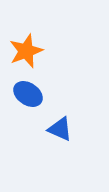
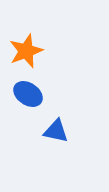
blue triangle: moved 4 px left, 2 px down; rotated 12 degrees counterclockwise
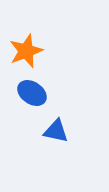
blue ellipse: moved 4 px right, 1 px up
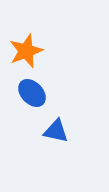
blue ellipse: rotated 12 degrees clockwise
